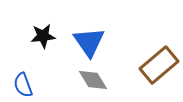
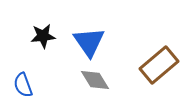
gray diamond: moved 2 px right
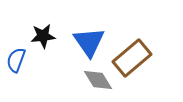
brown rectangle: moved 27 px left, 7 px up
gray diamond: moved 3 px right
blue semicircle: moved 7 px left, 25 px up; rotated 40 degrees clockwise
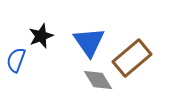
black star: moved 2 px left; rotated 15 degrees counterclockwise
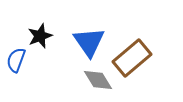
black star: moved 1 px left
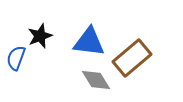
blue triangle: rotated 48 degrees counterclockwise
blue semicircle: moved 2 px up
gray diamond: moved 2 px left
